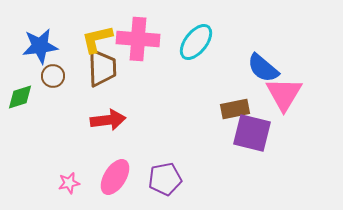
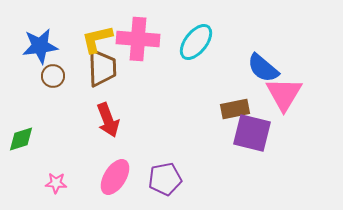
green diamond: moved 1 px right, 42 px down
red arrow: rotated 76 degrees clockwise
pink star: moved 13 px left; rotated 15 degrees clockwise
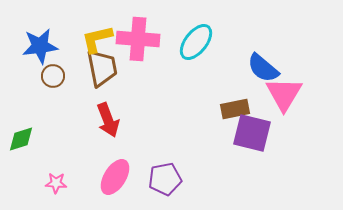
brown trapezoid: rotated 9 degrees counterclockwise
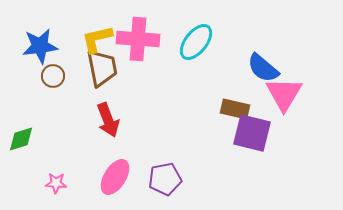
brown rectangle: rotated 24 degrees clockwise
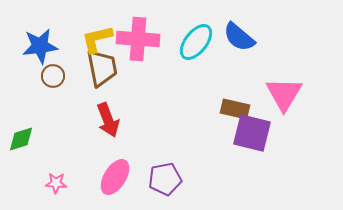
blue semicircle: moved 24 px left, 31 px up
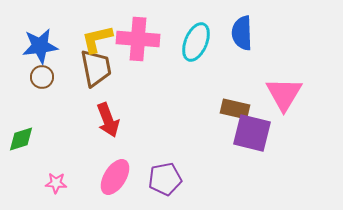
blue semicircle: moved 3 px right, 4 px up; rotated 48 degrees clockwise
cyan ellipse: rotated 15 degrees counterclockwise
brown trapezoid: moved 6 px left
brown circle: moved 11 px left, 1 px down
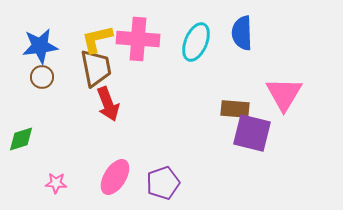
brown rectangle: rotated 8 degrees counterclockwise
red arrow: moved 16 px up
purple pentagon: moved 2 px left, 4 px down; rotated 8 degrees counterclockwise
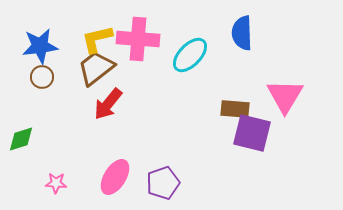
cyan ellipse: moved 6 px left, 13 px down; rotated 21 degrees clockwise
brown trapezoid: rotated 117 degrees counterclockwise
pink triangle: moved 1 px right, 2 px down
red arrow: rotated 60 degrees clockwise
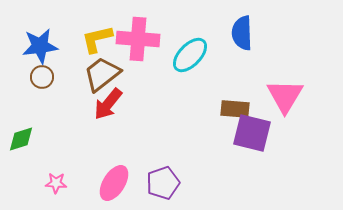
brown trapezoid: moved 6 px right, 6 px down
pink ellipse: moved 1 px left, 6 px down
